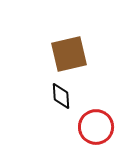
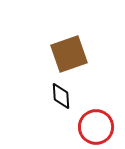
brown square: rotated 6 degrees counterclockwise
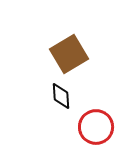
brown square: rotated 12 degrees counterclockwise
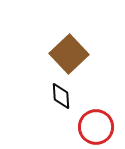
brown square: rotated 12 degrees counterclockwise
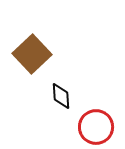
brown square: moved 37 px left
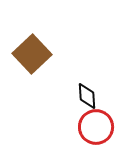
black diamond: moved 26 px right
